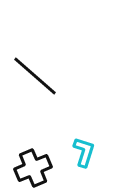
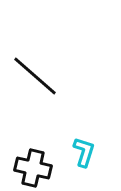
black cross: rotated 36 degrees clockwise
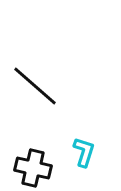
black line: moved 10 px down
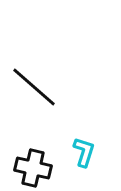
black line: moved 1 px left, 1 px down
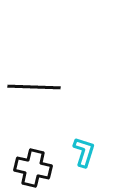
black line: rotated 39 degrees counterclockwise
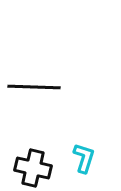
cyan L-shape: moved 6 px down
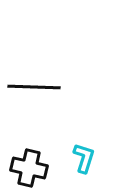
black cross: moved 4 px left
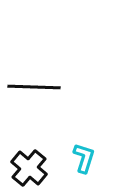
black cross: rotated 27 degrees clockwise
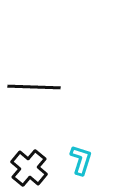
cyan L-shape: moved 3 px left, 2 px down
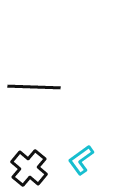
cyan L-shape: rotated 144 degrees counterclockwise
